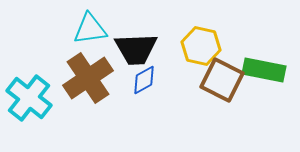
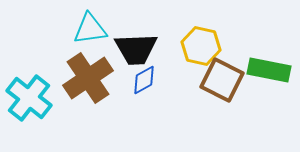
green rectangle: moved 5 px right
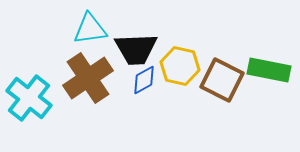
yellow hexagon: moved 21 px left, 20 px down
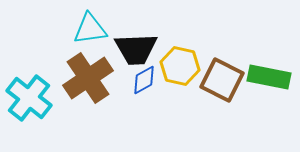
green rectangle: moved 7 px down
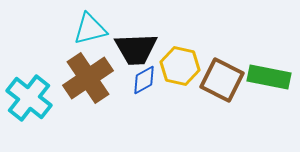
cyan triangle: rotated 6 degrees counterclockwise
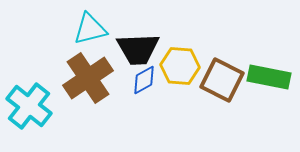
black trapezoid: moved 2 px right
yellow hexagon: rotated 9 degrees counterclockwise
cyan cross: moved 8 px down
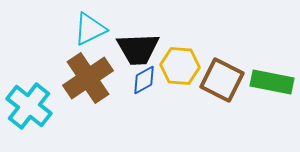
cyan triangle: rotated 12 degrees counterclockwise
green rectangle: moved 3 px right, 5 px down
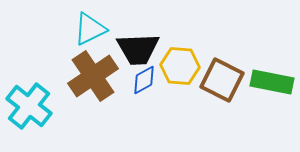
brown cross: moved 5 px right, 2 px up
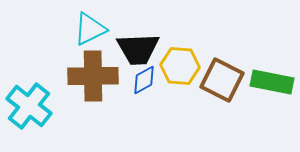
brown cross: rotated 33 degrees clockwise
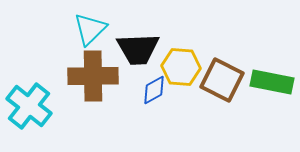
cyan triangle: rotated 18 degrees counterclockwise
yellow hexagon: moved 1 px right, 1 px down
blue diamond: moved 10 px right, 10 px down
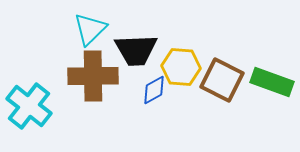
black trapezoid: moved 2 px left, 1 px down
green rectangle: rotated 9 degrees clockwise
